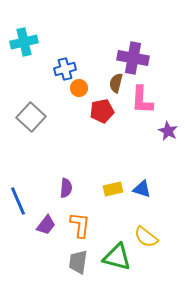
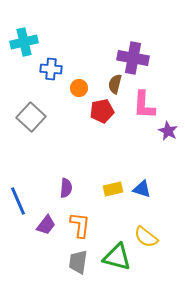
blue cross: moved 14 px left; rotated 20 degrees clockwise
brown semicircle: moved 1 px left, 1 px down
pink L-shape: moved 2 px right, 5 px down
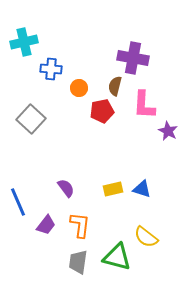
brown semicircle: moved 2 px down
gray square: moved 2 px down
purple semicircle: rotated 42 degrees counterclockwise
blue line: moved 1 px down
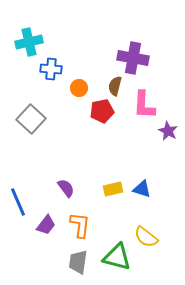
cyan cross: moved 5 px right
